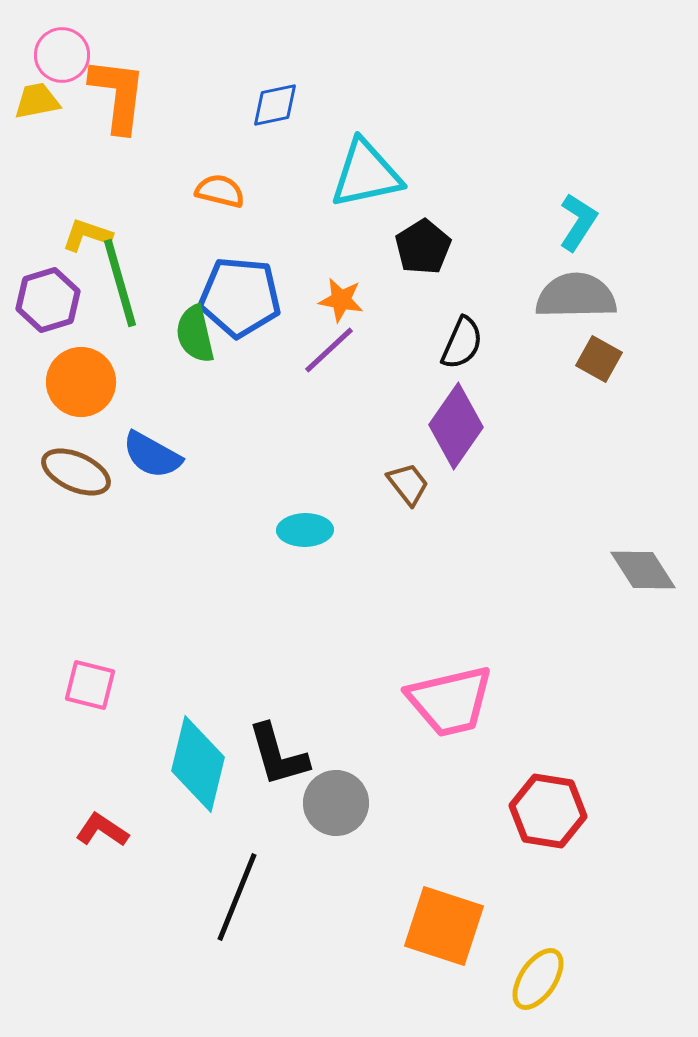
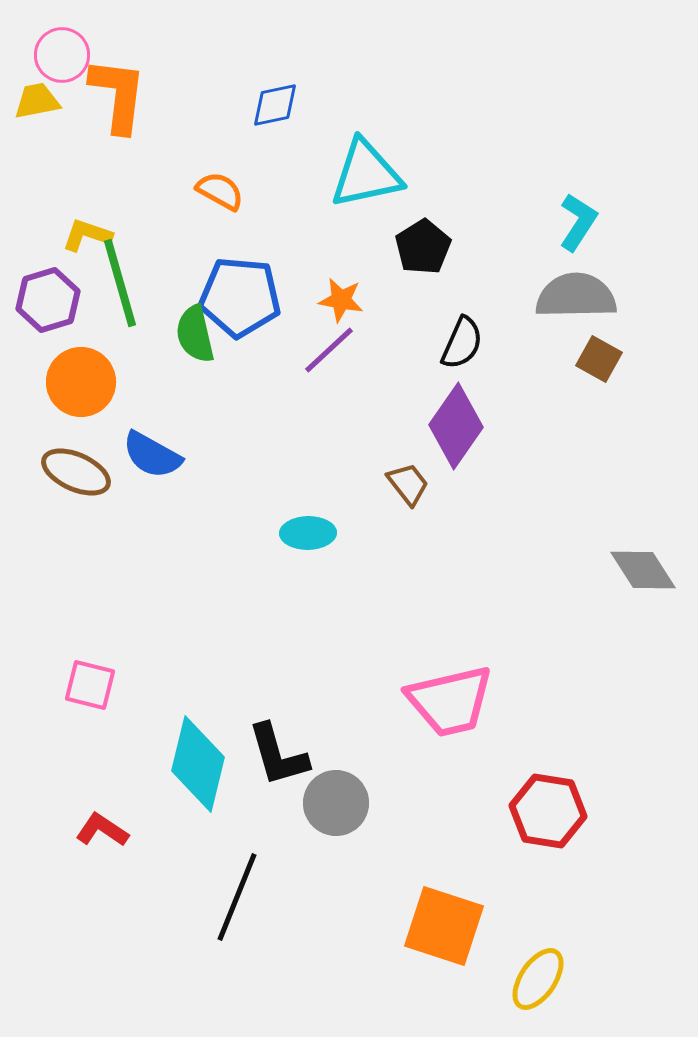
orange semicircle: rotated 15 degrees clockwise
cyan ellipse: moved 3 px right, 3 px down
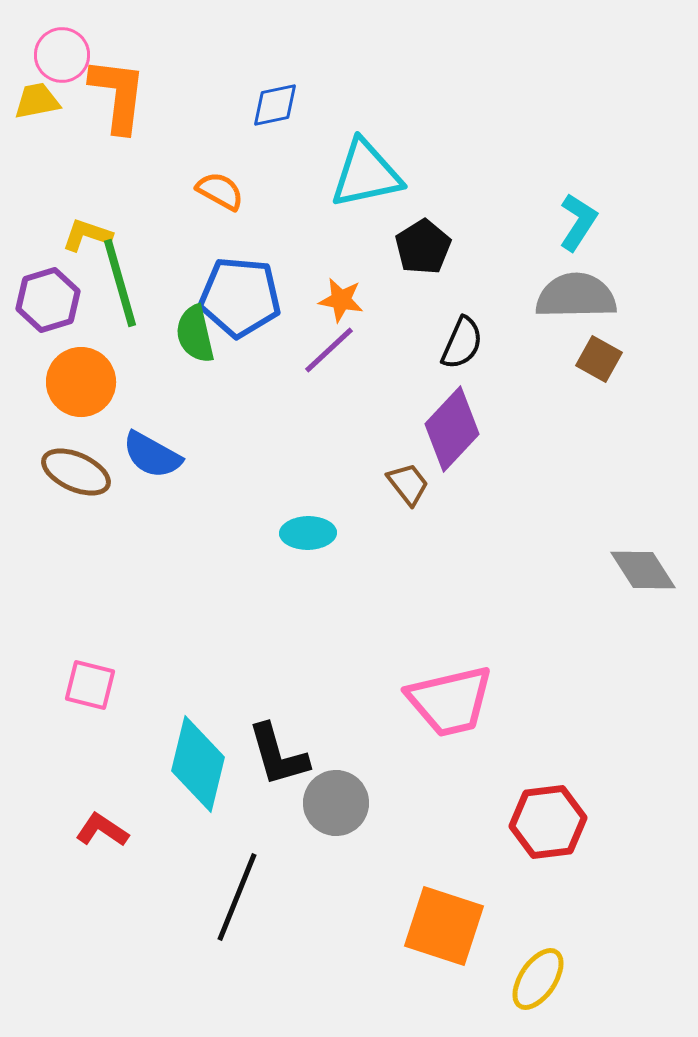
purple diamond: moved 4 px left, 3 px down; rotated 8 degrees clockwise
red hexagon: moved 11 px down; rotated 16 degrees counterclockwise
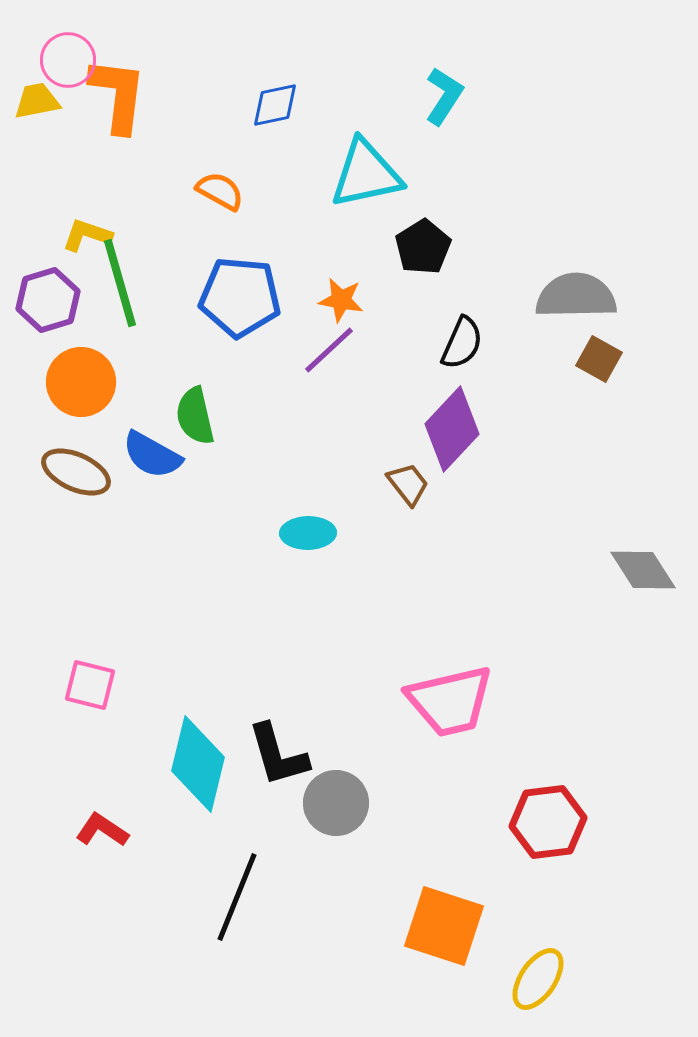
pink circle: moved 6 px right, 5 px down
cyan L-shape: moved 134 px left, 126 px up
green semicircle: moved 82 px down
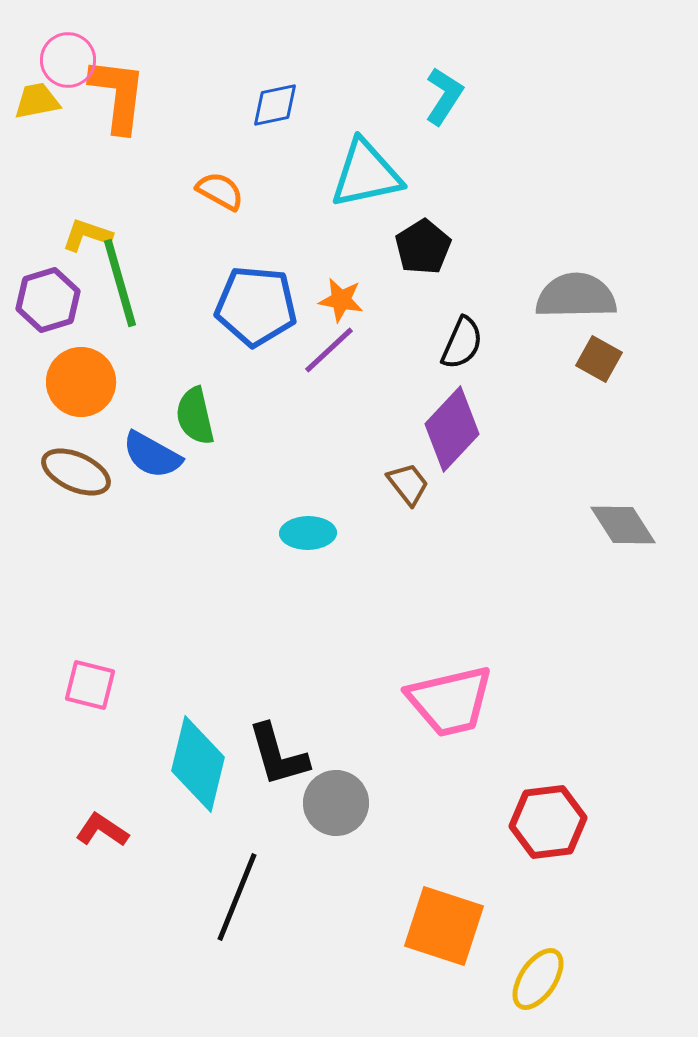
blue pentagon: moved 16 px right, 9 px down
gray diamond: moved 20 px left, 45 px up
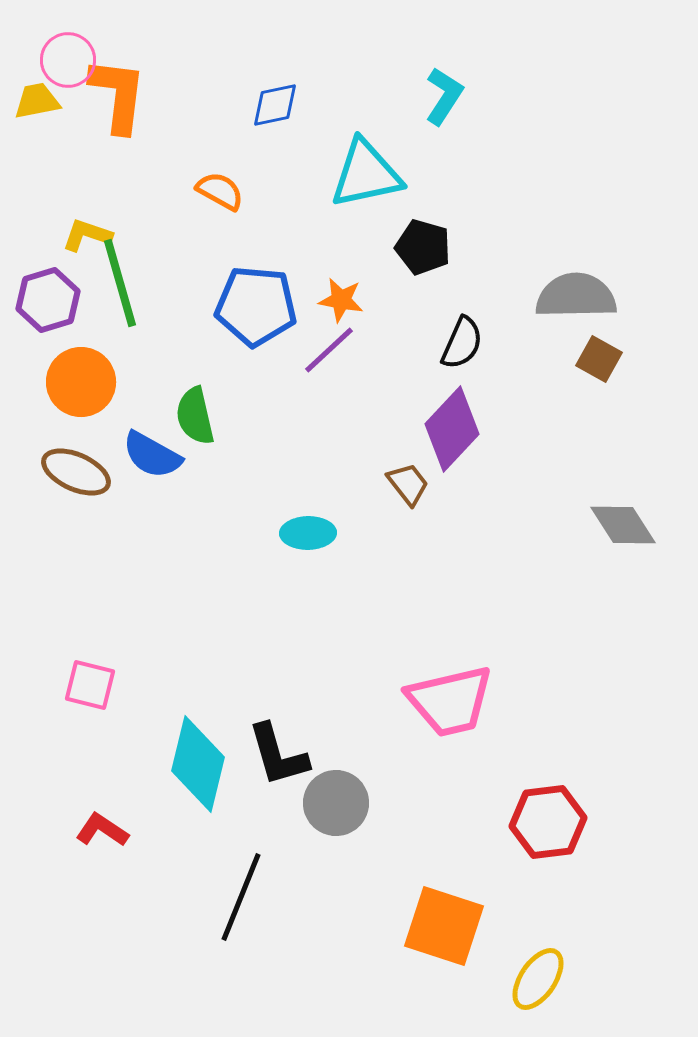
black pentagon: rotated 24 degrees counterclockwise
black line: moved 4 px right
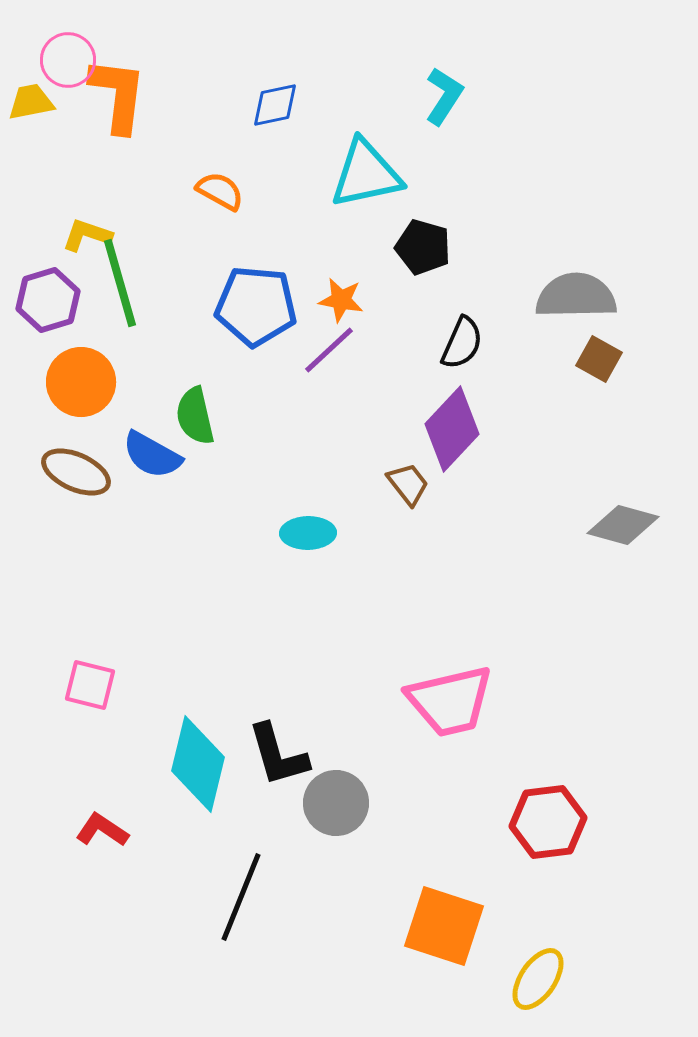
yellow trapezoid: moved 6 px left, 1 px down
gray diamond: rotated 42 degrees counterclockwise
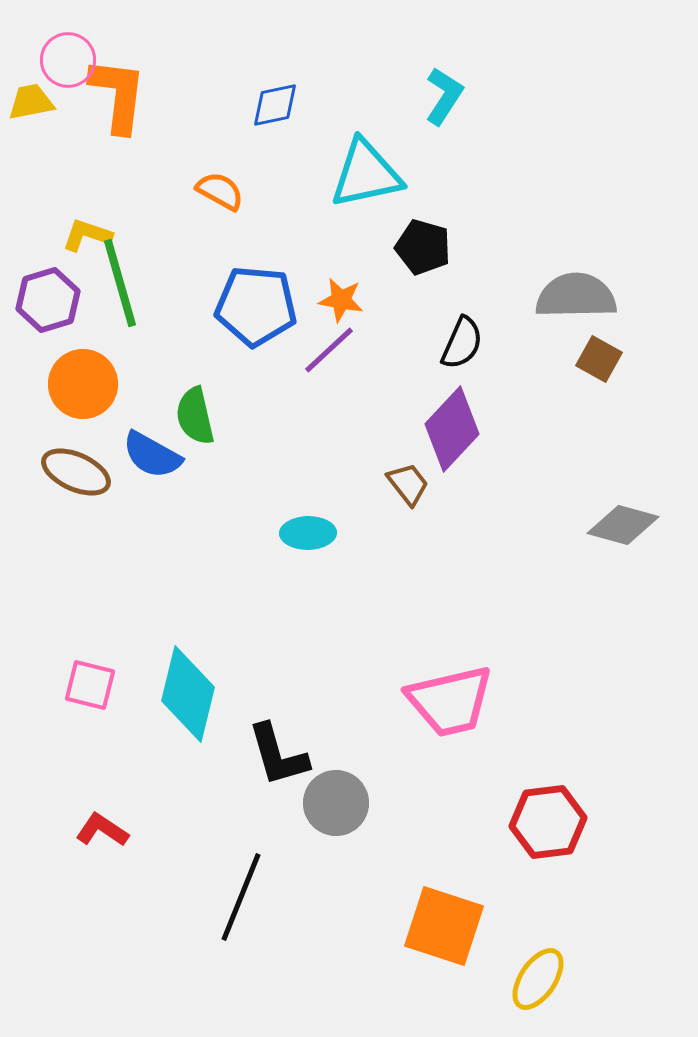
orange circle: moved 2 px right, 2 px down
cyan diamond: moved 10 px left, 70 px up
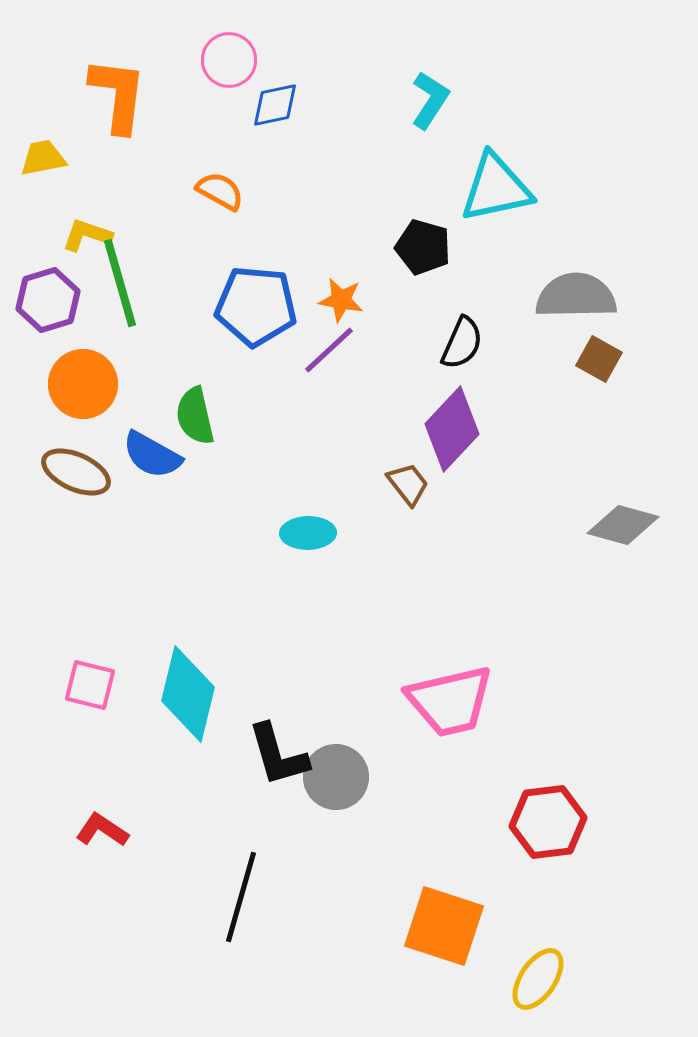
pink circle: moved 161 px right
cyan L-shape: moved 14 px left, 4 px down
yellow trapezoid: moved 12 px right, 56 px down
cyan triangle: moved 130 px right, 14 px down
gray circle: moved 26 px up
black line: rotated 6 degrees counterclockwise
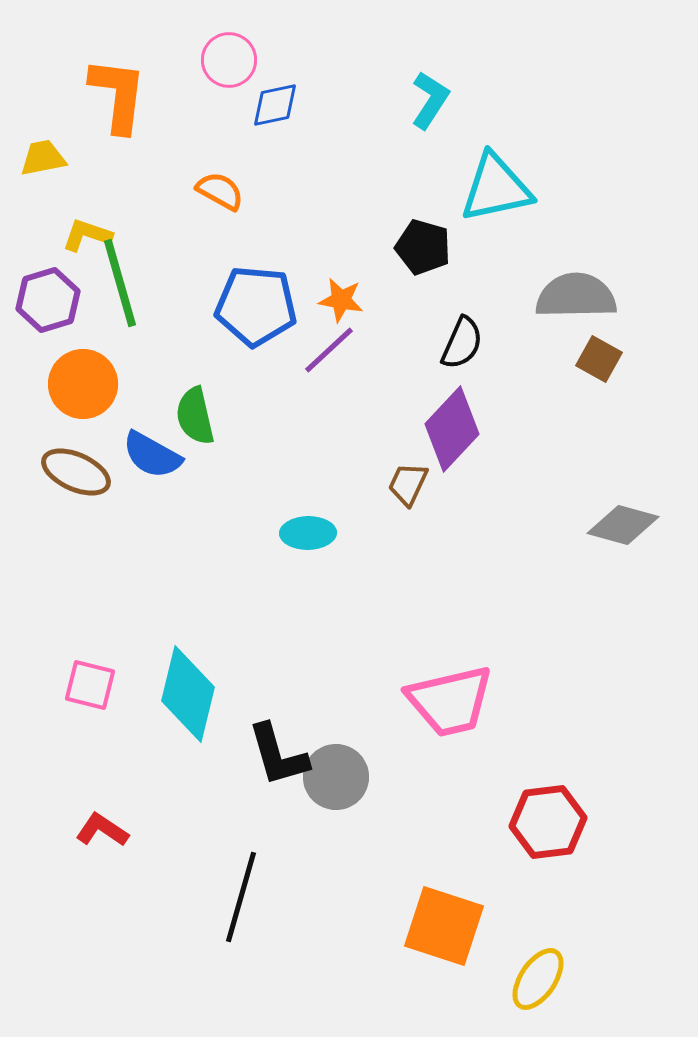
brown trapezoid: rotated 117 degrees counterclockwise
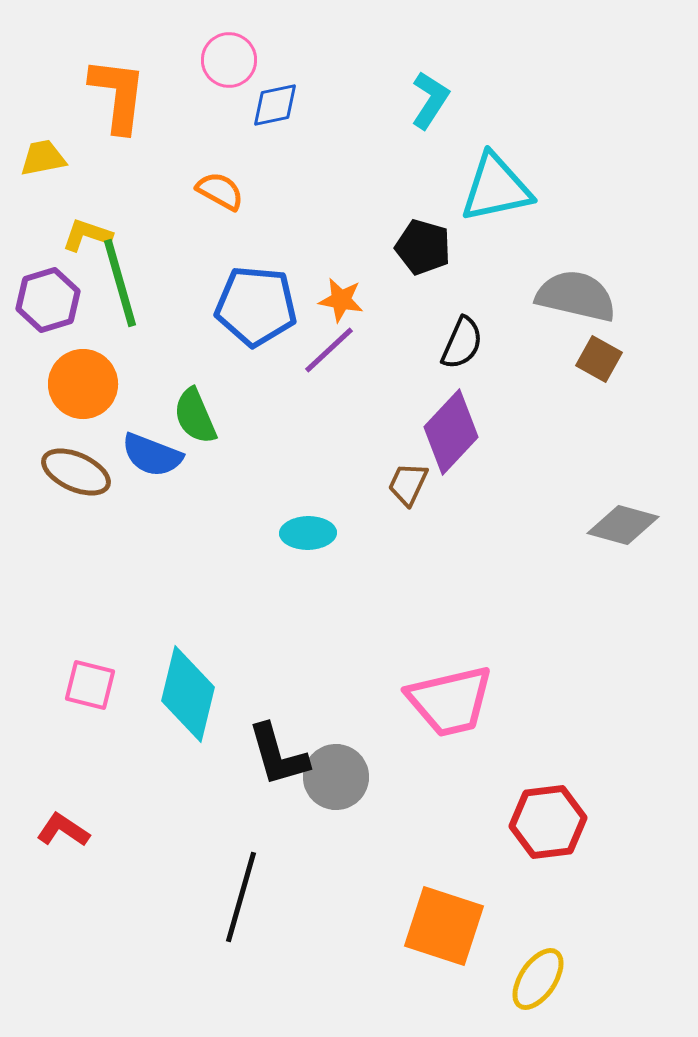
gray semicircle: rotated 14 degrees clockwise
green semicircle: rotated 10 degrees counterclockwise
purple diamond: moved 1 px left, 3 px down
blue semicircle: rotated 8 degrees counterclockwise
red L-shape: moved 39 px left
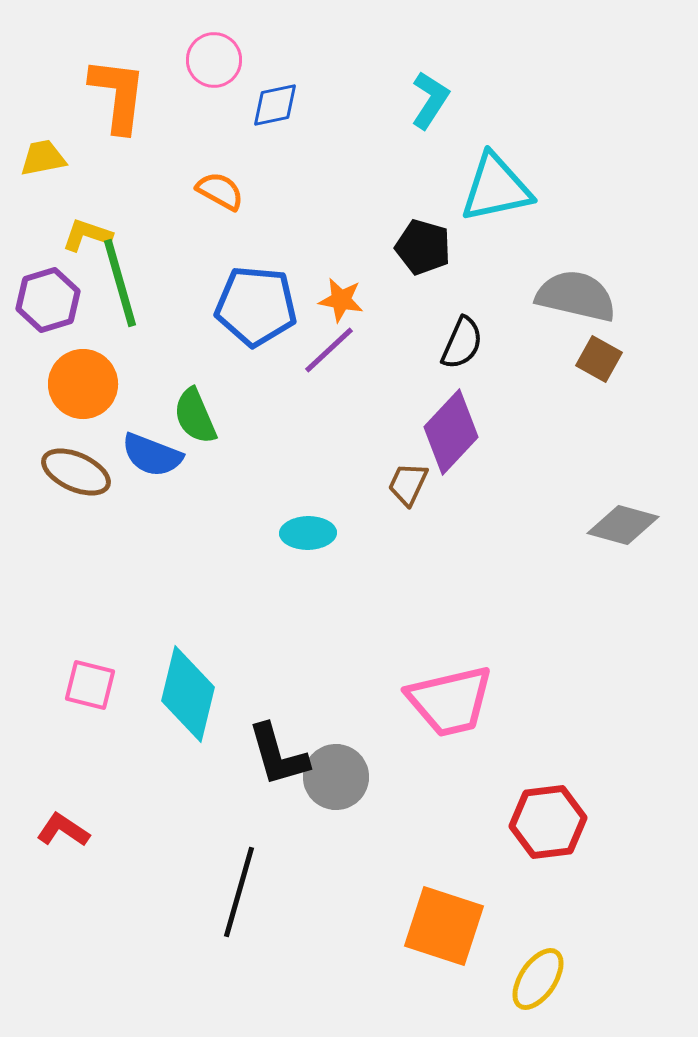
pink circle: moved 15 px left
black line: moved 2 px left, 5 px up
